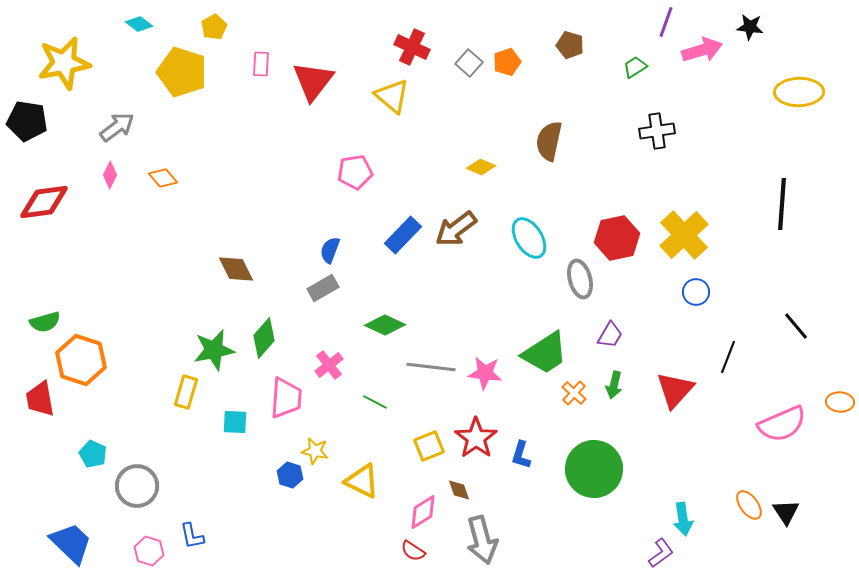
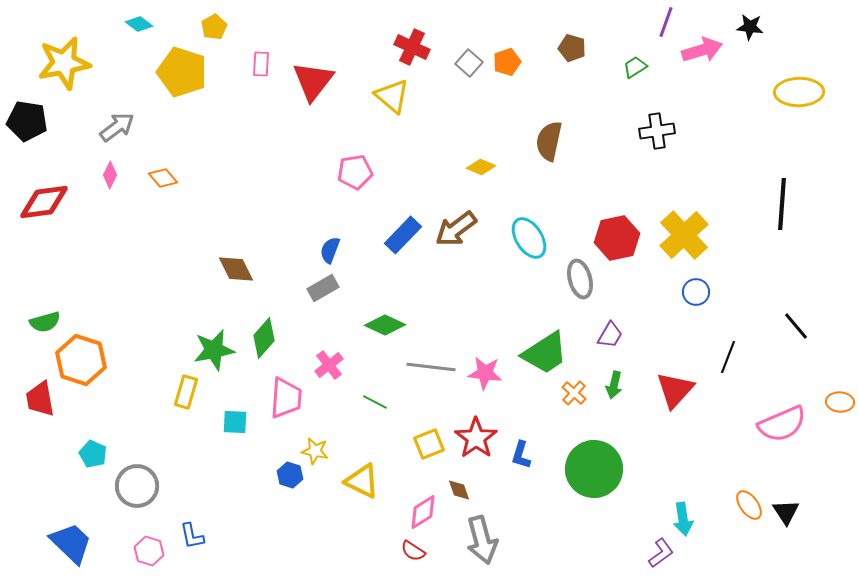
brown pentagon at (570, 45): moved 2 px right, 3 px down
yellow square at (429, 446): moved 2 px up
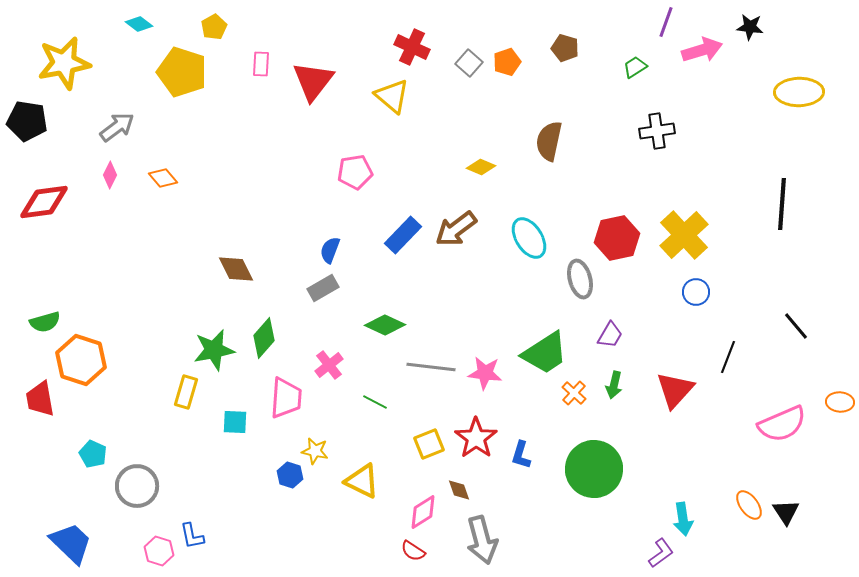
brown pentagon at (572, 48): moved 7 px left
pink hexagon at (149, 551): moved 10 px right
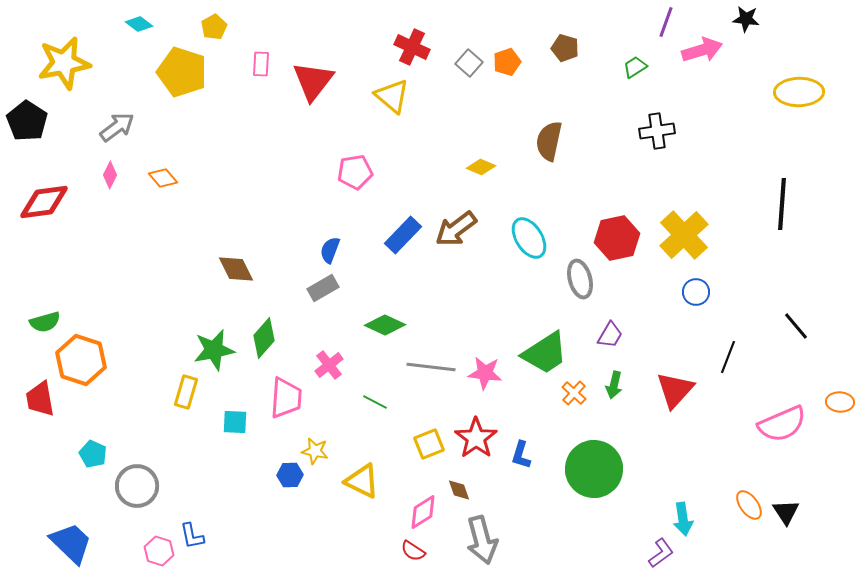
black star at (750, 27): moved 4 px left, 8 px up
black pentagon at (27, 121): rotated 24 degrees clockwise
blue hexagon at (290, 475): rotated 20 degrees counterclockwise
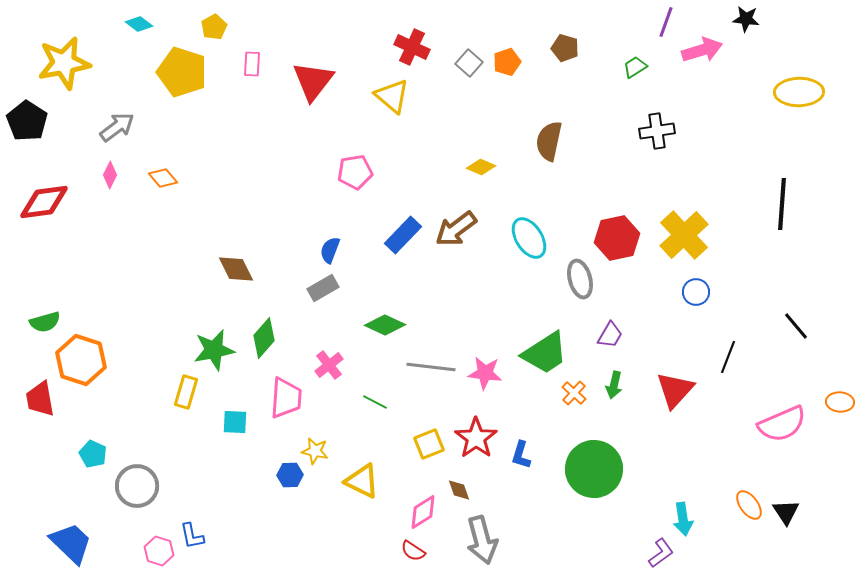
pink rectangle at (261, 64): moved 9 px left
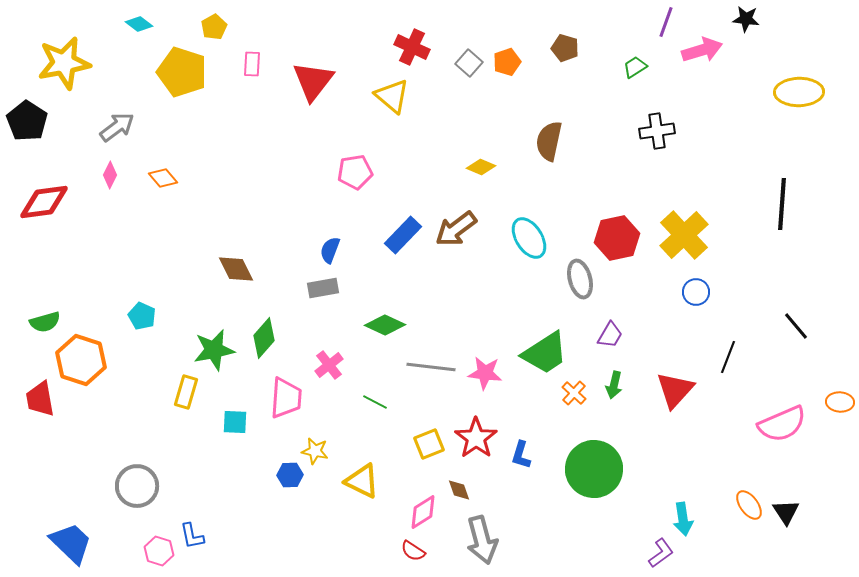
gray rectangle at (323, 288): rotated 20 degrees clockwise
cyan pentagon at (93, 454): moved 49 px right, 138 px up
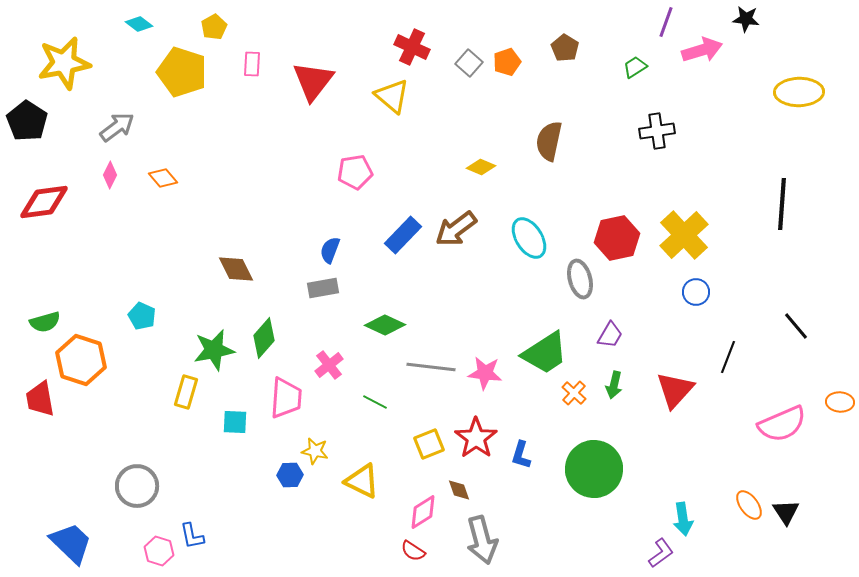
brown pentagon at (565, 48): rotated 16 degrees clockwise
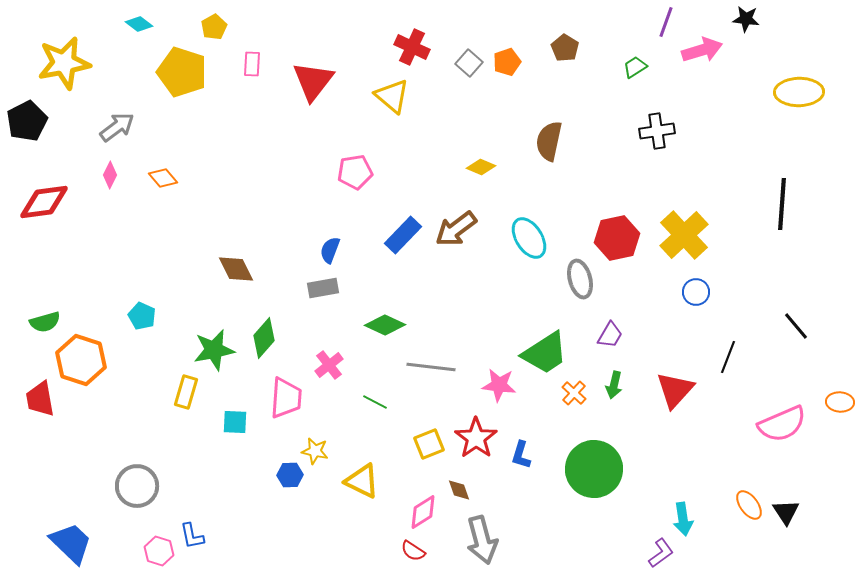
black pentagon at (27, 121): rotated 12 degrees clockwise
pink star at (485, 373): moved 14 px right, 12 px down
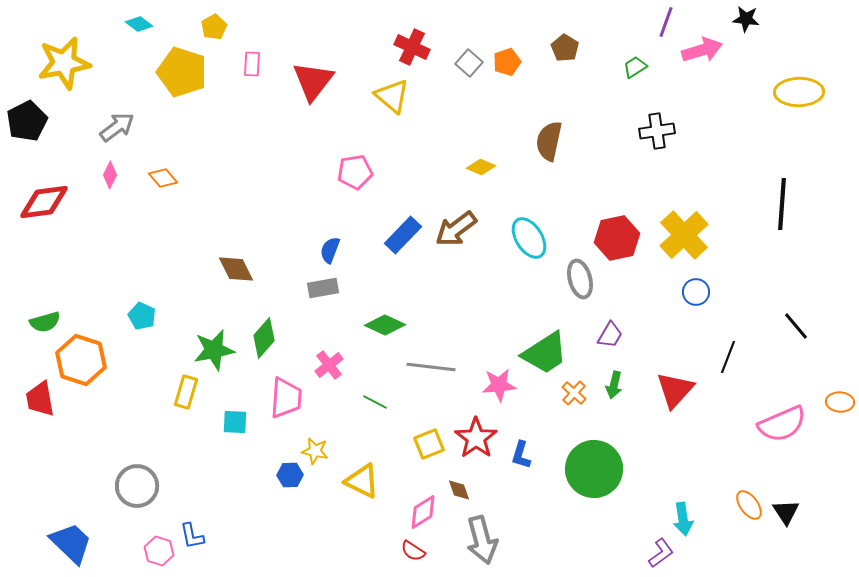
pink star at (499, 385): rotated 12 degrees counterclockwise
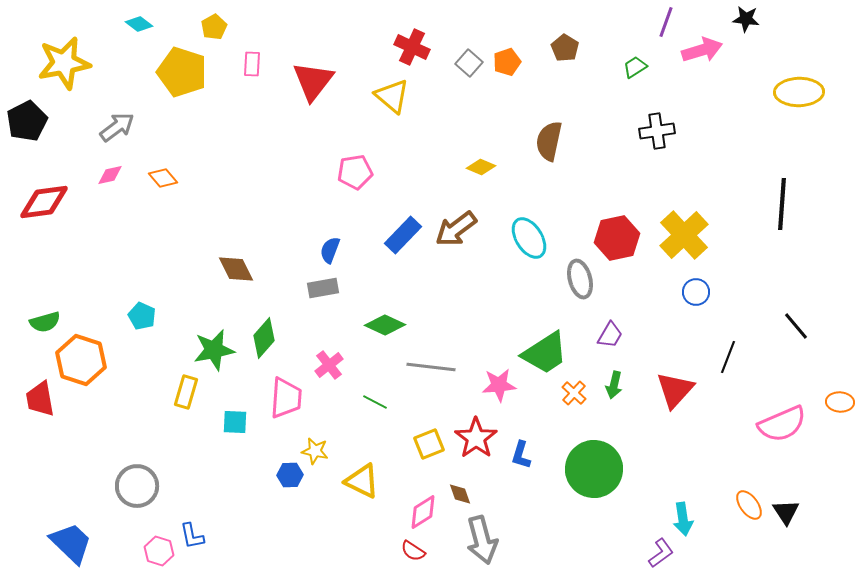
pink diamond at (110, 175): rotated 52 degrees clockwise
brown diamond at (459, 490): moved 1 px right, 4 px down
